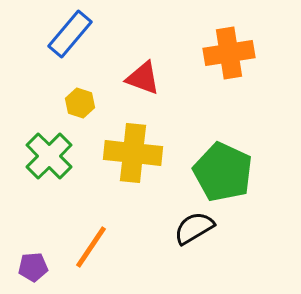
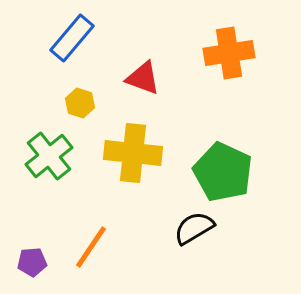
blue rectangle: moved 2 px right, 4 px down
green cross: rotated 6 degrees clockwise
purple pentagon: moved 1 px left, 5 px up
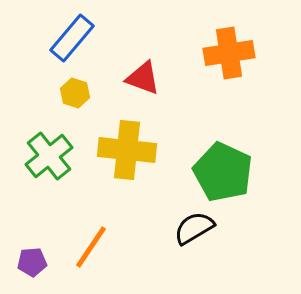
yellow hexagon: moved 5 px left, 10 px up
yellow cross: moved 6 px left, 3 px up
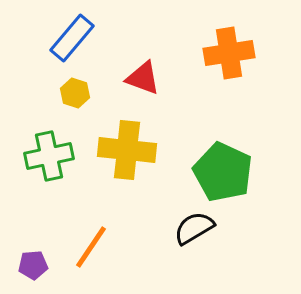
green cross: rotated 27 degrees clockwise
purple pentagon: moved 1 px right, 3 px down
